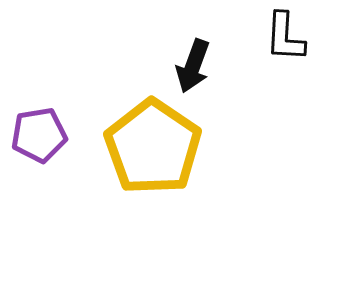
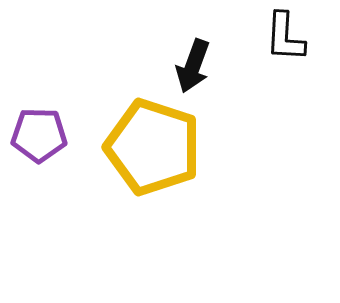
purple pentagon: rotated 10 degrees clockwise
yellow pentagon: rotated 16 degrees counterclockwise
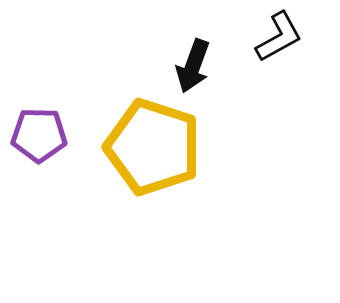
black L-shape: moved 6 px left; rotated 122 degrees counterclockwise
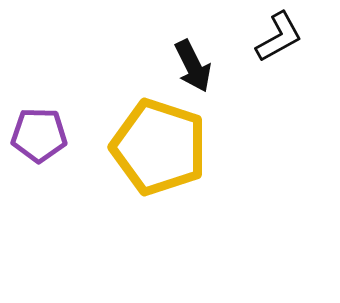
black arrow: rotated 46 degrees counterclockwise
yellow pentagon: moved 6 px right
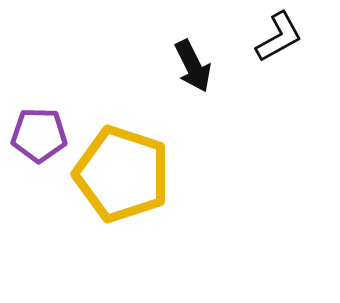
yellow pentagon: moved 37 px left, 27 px down
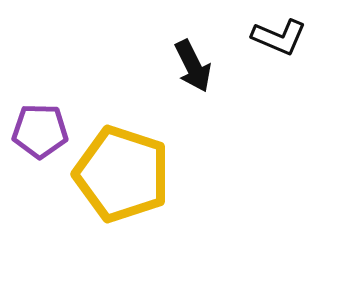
black L-shape: rotated 52 degrees clockwise
purple pentagon: moved 1 px right, 4 px up
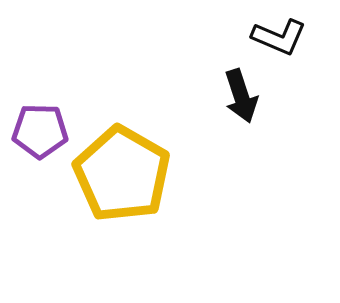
black arrow: moved 48 px right, 30 px down; rotated 8 degrees clockwise
yellow pentagon: rotated 12 degrees clockwise
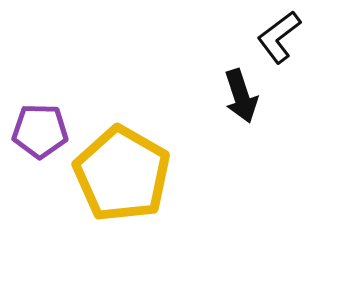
black L-shape: rotated 120 degrees clockwise
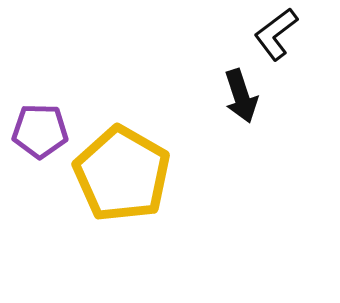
black L-shape: moved 3 px left, 3 px up
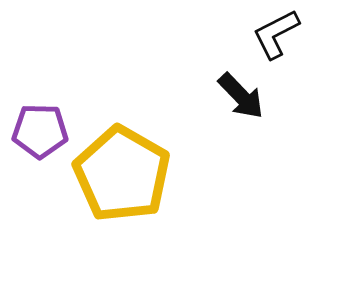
black L-shape: rotated 10 degrees clockwise
black arrow: rotated 26 degrees counterclockwise
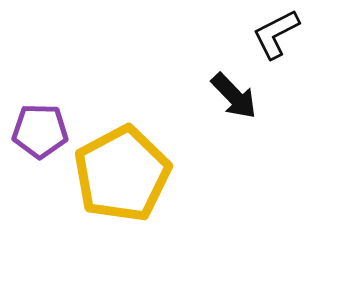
black arrow: moved 7 px left
yellow pentagon: rotated 14 degrees clockwise
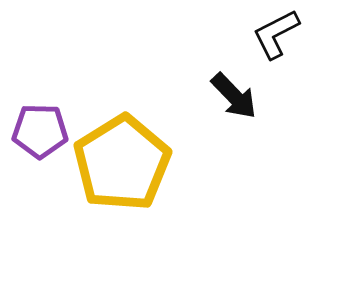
yellow pentagon: moved 11 px up; rotated 4 degrees counterclockwise
